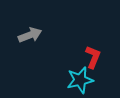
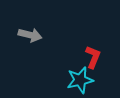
gray arrow: rotated 35 degrees clockwise
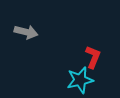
gray arrow: moved 4 px left, 3 px up
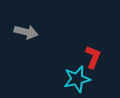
cyan star: moved 3 px left, 1 px up
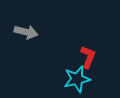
red L-shape: moved 5 px left
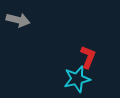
gray arrow: moved 8 px left, 12 px up
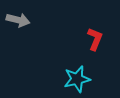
red L-shape: moved 7 px right, 18 px up
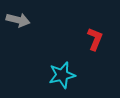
cyan star: moved 15 px left, 4 px up
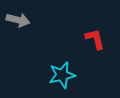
red L-shape: rotated 35 degrees counterclockwise
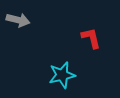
red L-shape: moved 4 px left, 1 px up
